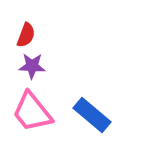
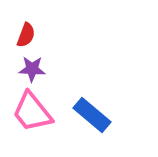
purple star: moved 3 px down
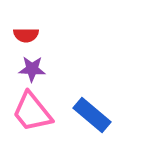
red semicircle: rotated 70 degrees clockwise
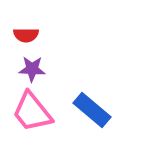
blue rectangle: moved 5 px up
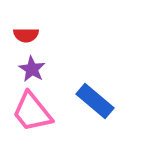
purple star: rotated 28 degrees clockwise
blue rectangle: moved 3 px right, 9 px up
